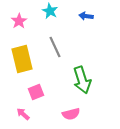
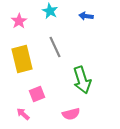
pink square: moved 1 px right, 2 px down
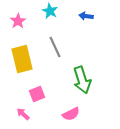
pink star: moved 1 px left
pink semicircle: rotated 12 degrees counterclockwise
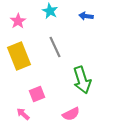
yellow rectangle: moved 3 px left, 3 px up; rotated 8 degrees counterclockwise
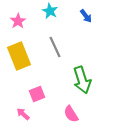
blue arrow: rotated 136 degrees counterclockwise
pink semicircle: rotated 84 degrees clockwise
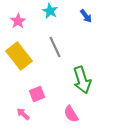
yellow rectangle: rotated 16 degrees counterclockwise
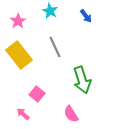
yellow rectangle: moved 1 px up
pink square: rotated 28 degrees counterclockwise
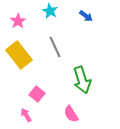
blue arrow: rotated 16 degrees counterclockwise
pink arrow: moved 3 px right, 1 px down; rotated 16 degrees clockwise
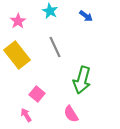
yellow rectangle: moved 2 px left
green arrow: rotated 32 degrees clockwise
